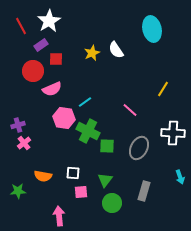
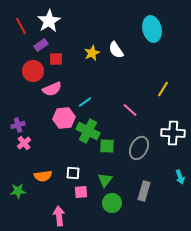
pink hexagon: rotated 15 degrees counterclockwise
orange semicircle: rotated 18 degrees counterclockwise
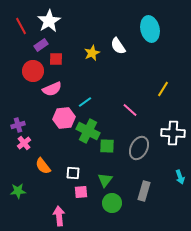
cyan ellipse: moved 2 px left
white semicircle: moved 2 px right, 4 px up
orange semicircle: moved 10 px up; rotated 60 degrees clockwise
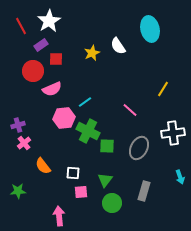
white cross: rotated 10 degrees counterclockwise
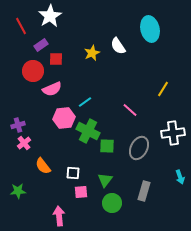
white star: moved 1 px right, 5 px up
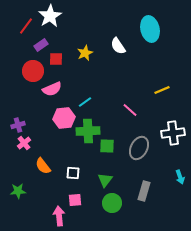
red line: moved 5 px right; rotated 66 degrees clockwise
yellow star: moved 7 px left
yellow line: moved 1 px left, 1 px down; rotated 35 degrees clockwise
green cross: rotated 30 degrees counterclockwise
pink square: moved 6 px left, 8 px down
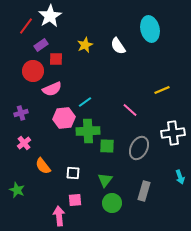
yellow star: moved 8 px up
purple cross: moved 3 px right, 12 px up
green star: moved 1 px left, 1 px up; rotated 28 degrees clockwise
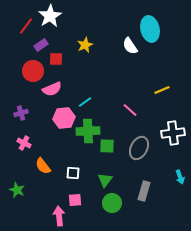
white semicircle: moved 12 px right
pink cross: rotated 24 degrees counterclockwise
